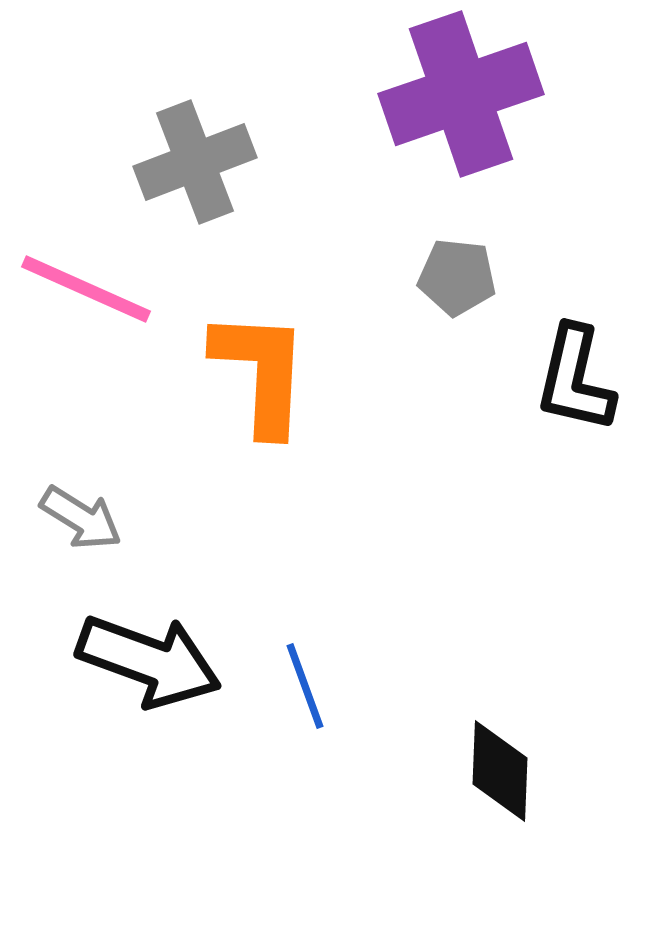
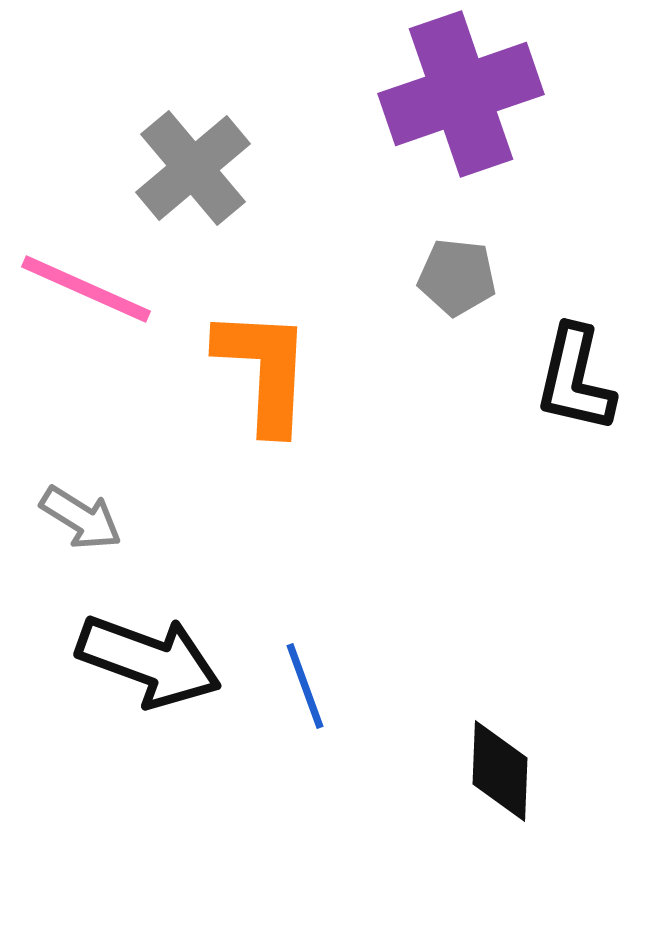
gray cross: moved 2 px left, 6 px down; rotated 19 degrees counterclockwise
orange L-shape: moved 3 px right, 2 px up
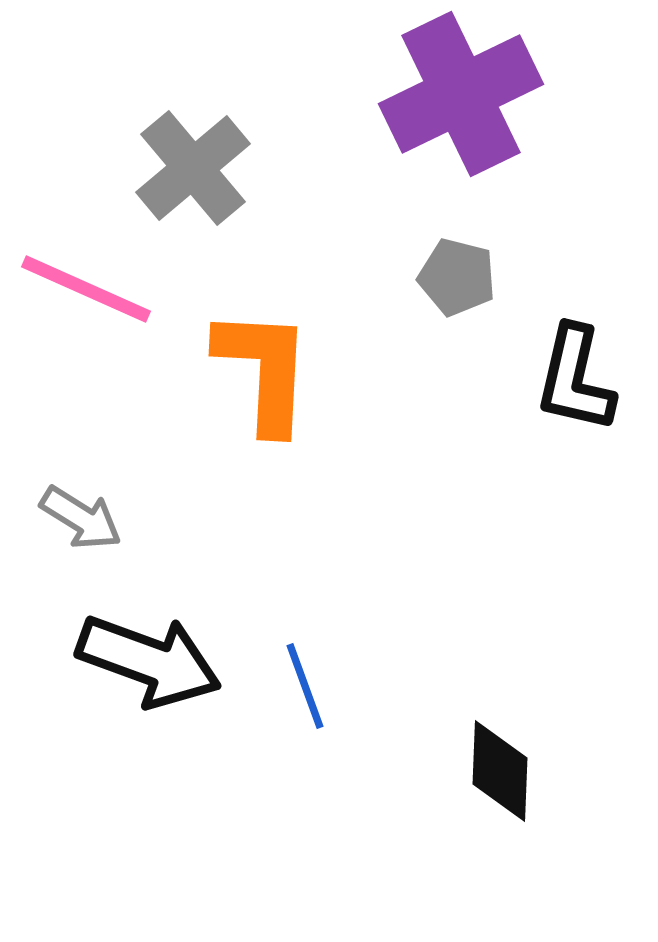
purple cross: rotated 7 degrees counterclockwise
gray pentagon: rotated 8 degrees clockwise
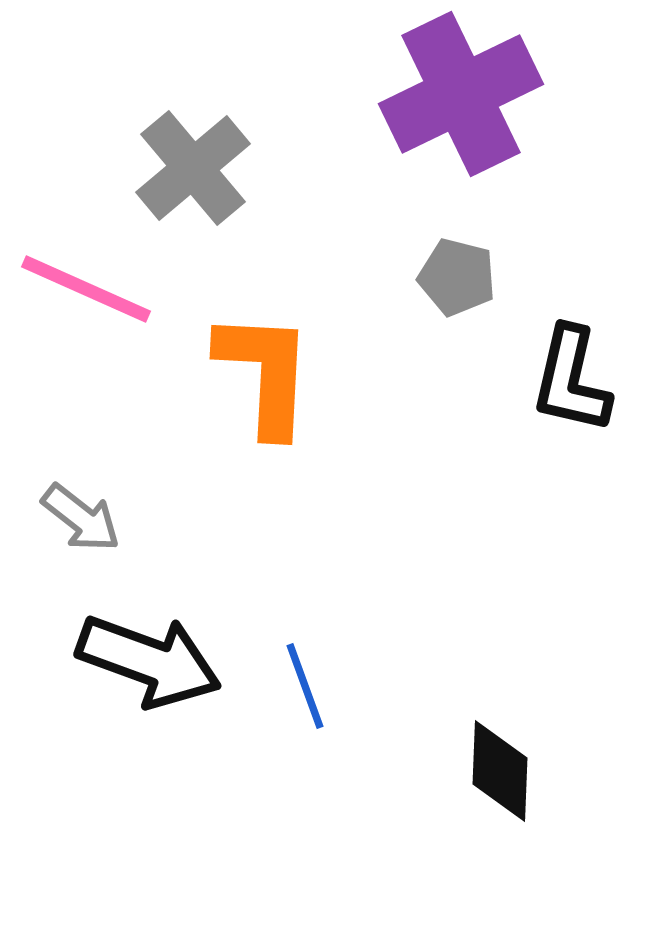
orange L-shape: moved 1 px right, 3 px down
black L-shape: moved 4 px left, 1 px down
gray arrow: rotated 6 degrees clockwise
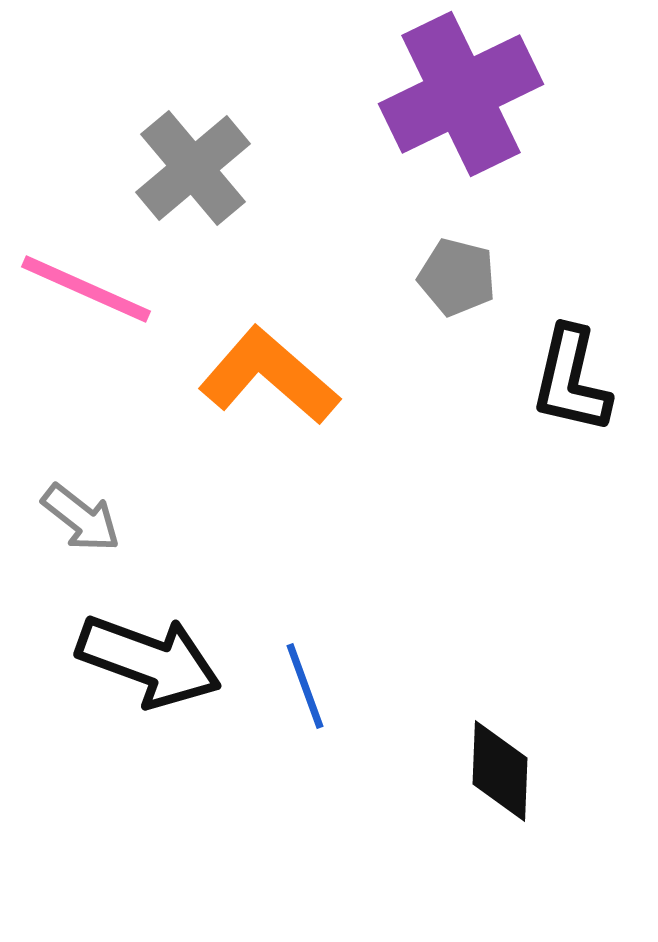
orange L-shape: moved 4 px right, 3 px down; rotated 52 degrees counterclockwise
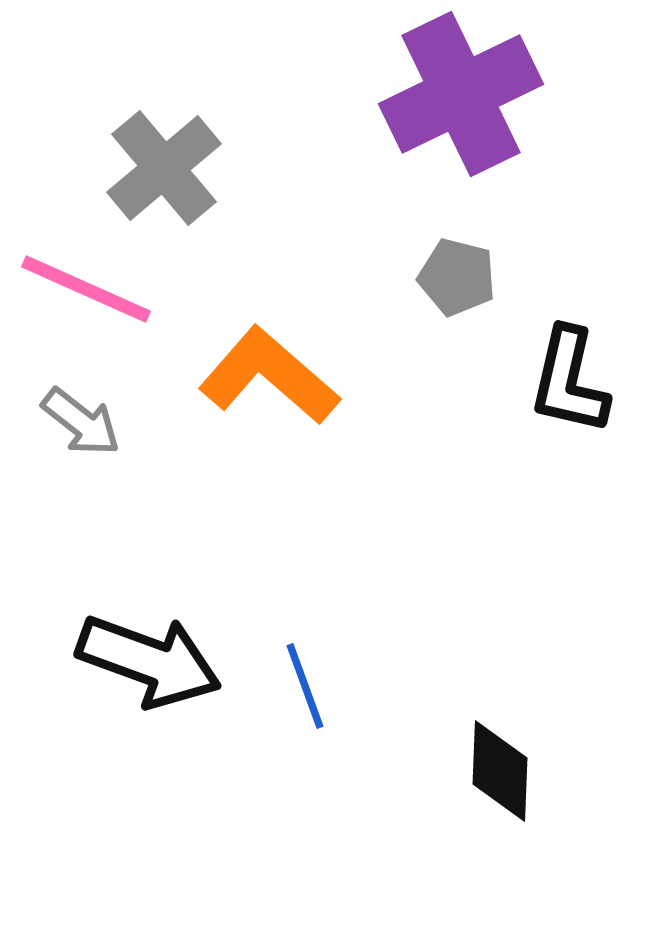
gray cross: moved 29 px left
black L-shape: moved 2 px left, 1 px down
gray arrow: moved 96 px up
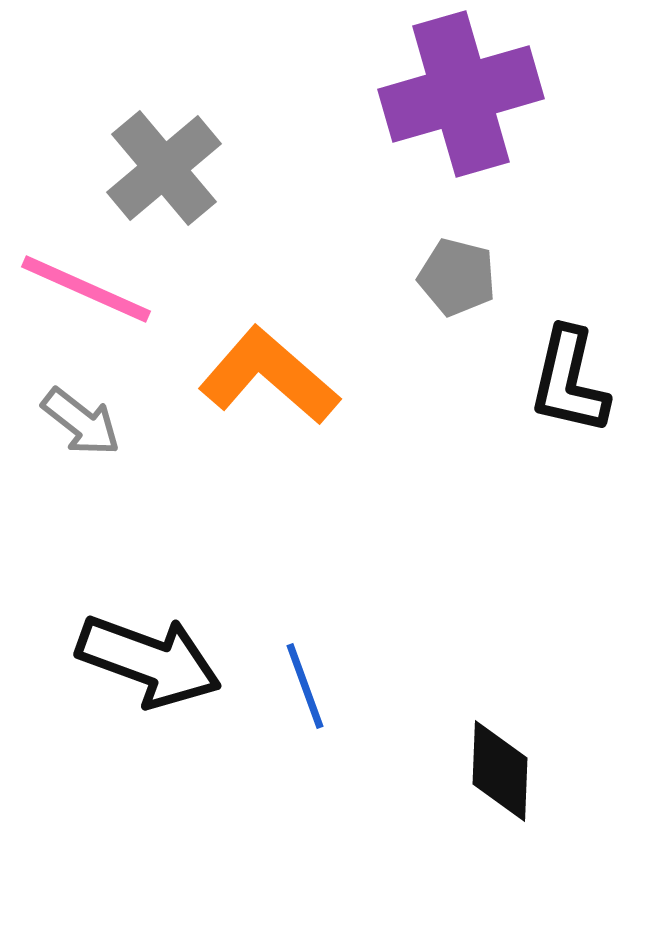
purple cross: rotated 10 degrees clockwise
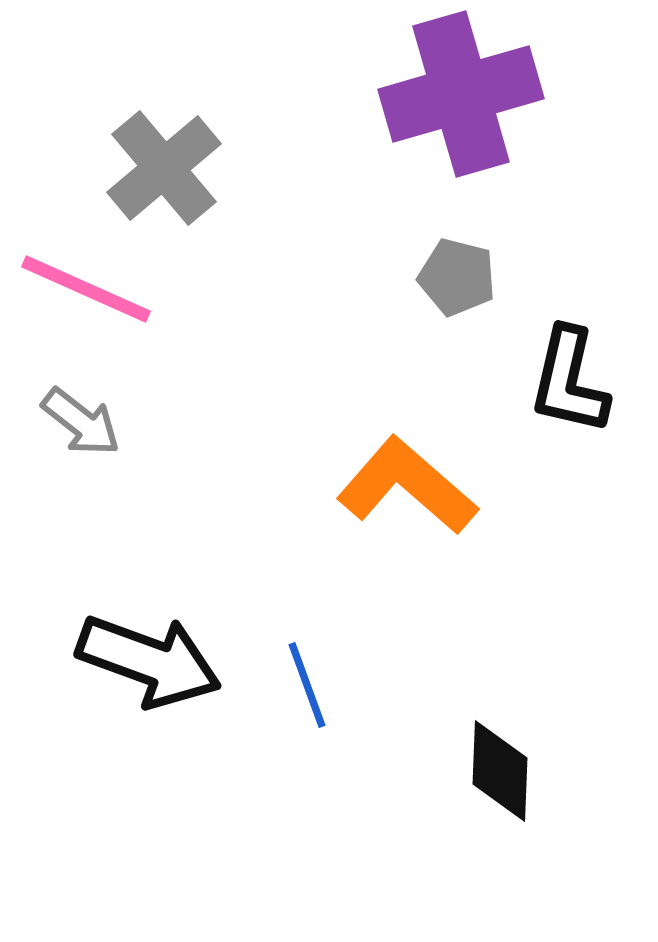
orange L-shape: moved 138 px right, 110 px down
blue line: moved 2 px right, 1 px up
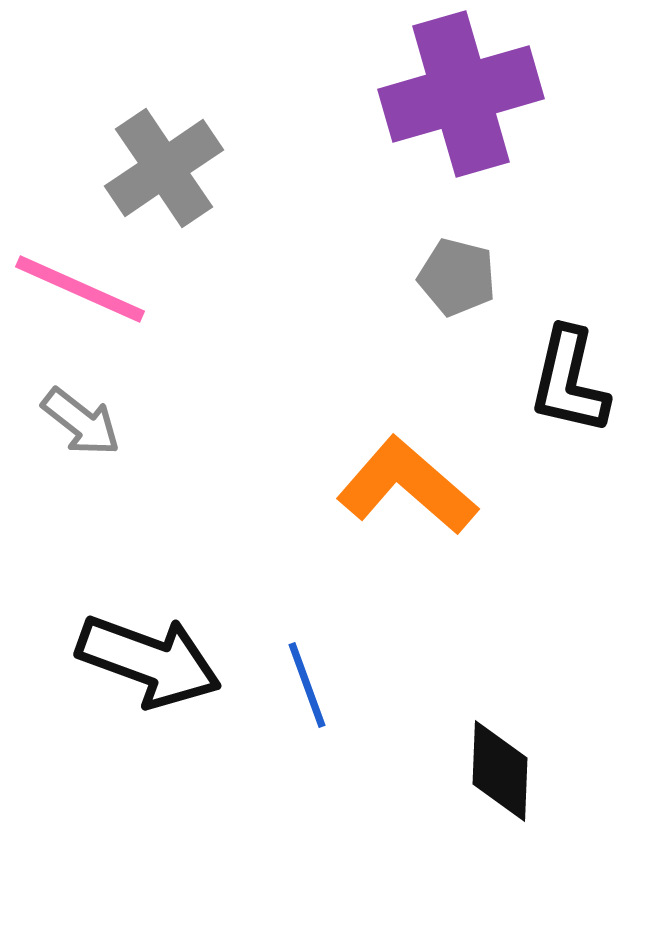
gray cross: rotated 6 degrees clockwise
pink line: moved 6 px left
